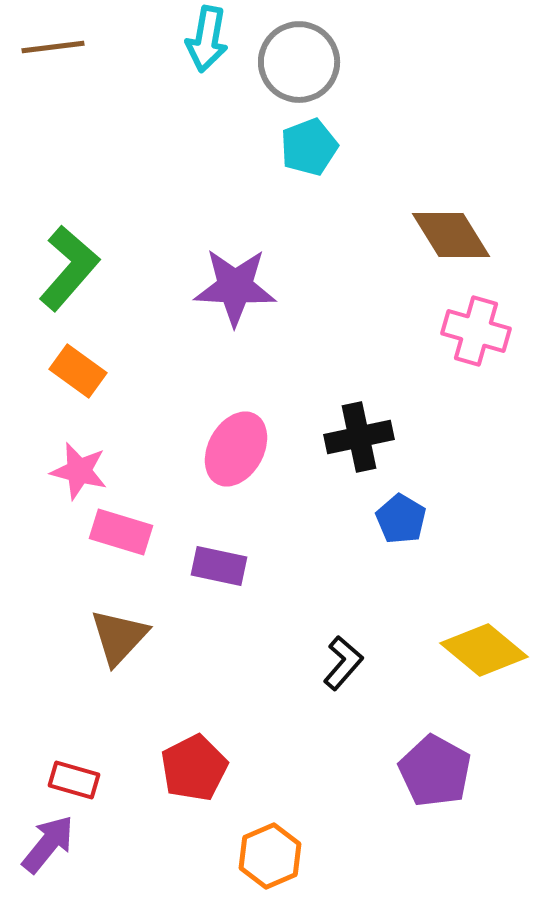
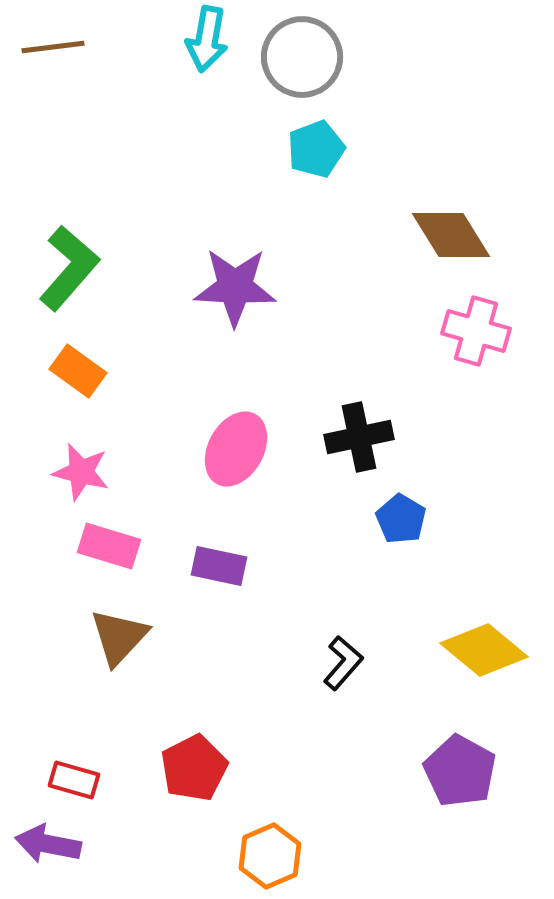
gray circle: moved 3 px right, 5 px up
cyan pentagon: moved 7 px right, 2 px down
pink star: moved 2 px right, 1 px down
pink rectangle: moved 12 px left, 14 px down
purple pentagon: moved 25 px right
purple arrow: rotated 118 degrees counterclockwise
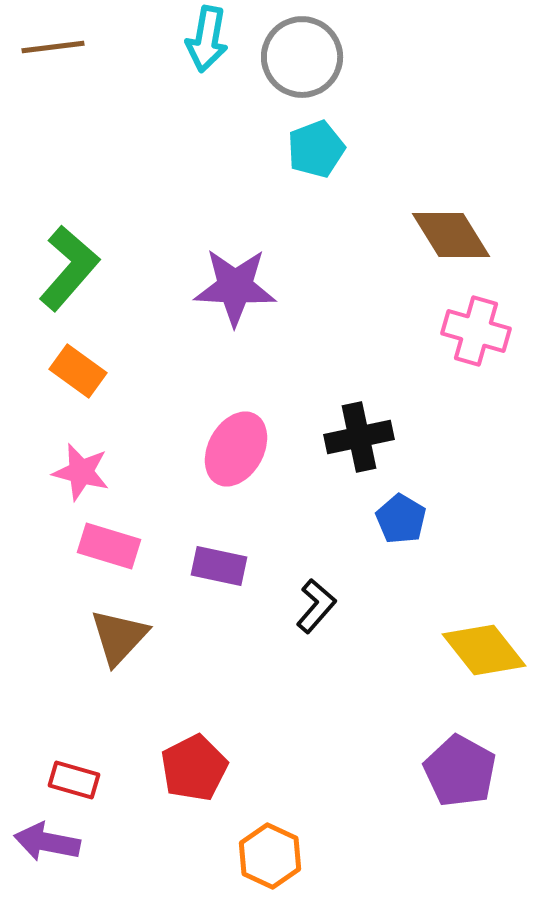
yellow diamond: rotated 12 degrees clockwise
black L-shape: moved 27 px left, 57 px up
purple arrow: moved 1 px left, 2 px up
orange hexagon: rotated 12 degrees counterclockwise
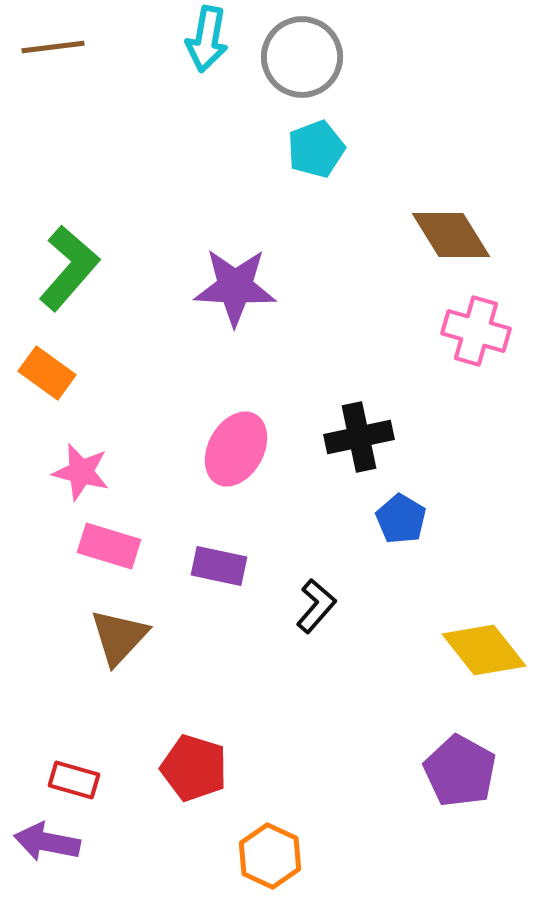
orange rectangle: moved 31 px left, 2 px down
red pentagon: rotated 28 degrees counterclockwise
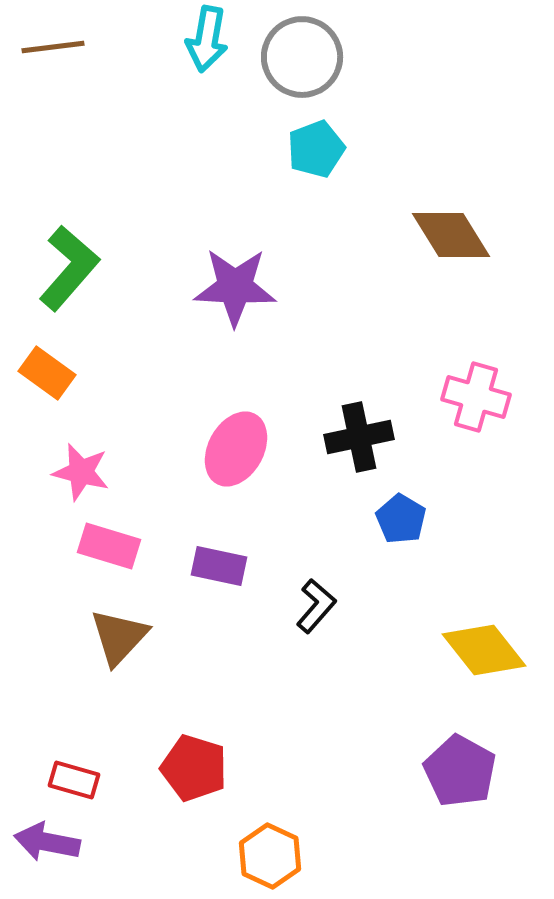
pink cross: moved 66 px down
